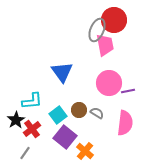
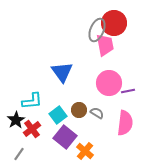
red circle: moved 3 px down
gray line: moved 6 px left, 1 px down
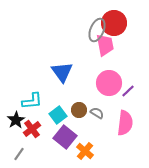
purple line: rotated 32 degrees counterclockwise
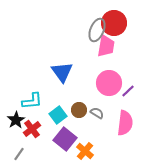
pink trapezoid: moved 1 px right, 1 px down; rotated 20 degrees clockwise
purple square: moved 2 px down
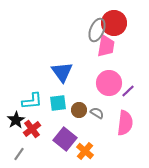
cyan square: moved 12 px up; rotated 30 degrees clockwise
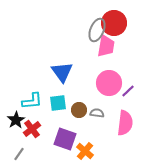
gray semicircle: rotated 24 degrees counterclockwise
purple square: rotated 20 degrees counterclockwise
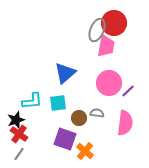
blue triangle: moved 3 px right, 1 px down; rotated 25 degrees clockwise
brown circle: moved 8 px down
black star: rotated 12 degrees clockwise
red cross: moved 13 px left, 5 px down; rotated 18 degrees counterclockwise
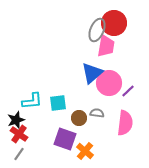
blue triangle: moved 27 px right
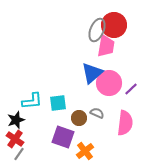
red circle: moved 2 px down
purple line: moved 3 px right, 2 px up
gray semicircle: rotated 16 degrees clockwise
red cross: moved 4 px left, 5 px down
purple square: moved 2 px left, 2 px up
orange cross: rotated 12 degrees clockwise
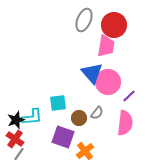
gray ellipse: moved 13 px left, 10 px up
blue triangle: rotated 30 degrees counterclockwise
pink circle: moved 1 px left, 1 px up
purple line: moved 2 px left, 7 px down
cyan L-shape: moved 16 px down
gray semicircle: rotated 104 degrees clockwise
